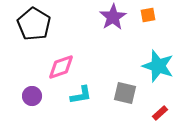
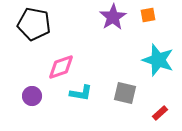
black pentagon: rotated 20 degrees counterclockwise
cyan star: moved 6 px up
cyan L-shape: moved 2 px up; rotated 20 degrees clockwise
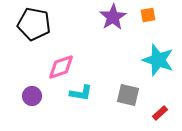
gray square: moved 3 px right, 2 px down
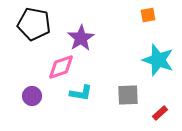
purple star: moved 32 px left, 21 px down
gray square: rotated 15 degrees counterclockwise
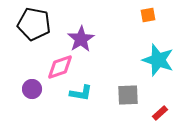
purple star: moved 1 px down
pink diamond: moved 1 px left
purple circle: moved 7 px up
